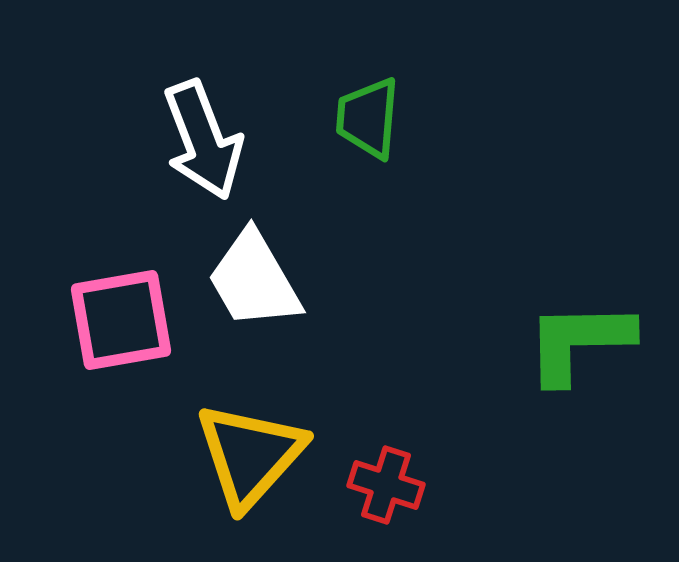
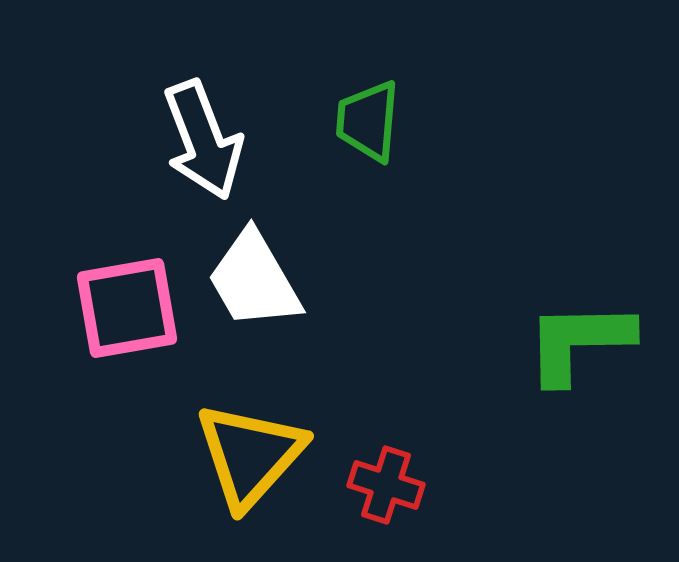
green trapezoid: moved 3 px down
pink square: moved 6 px right, 12 px up
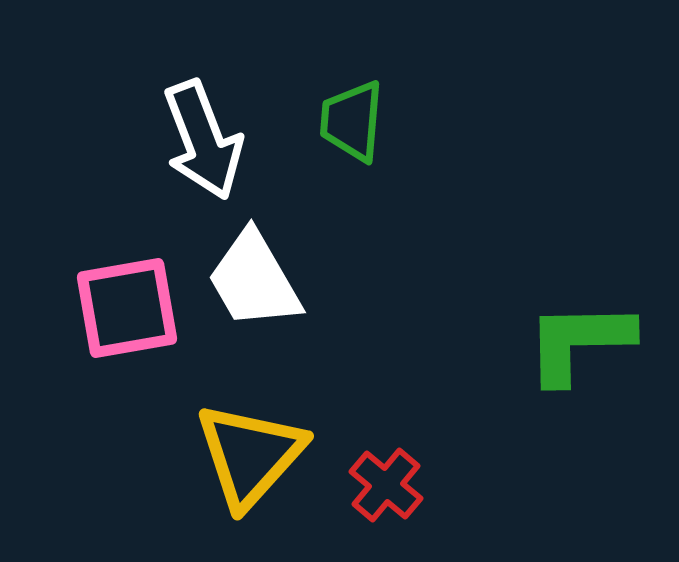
green trapezoid: moved 16 px left
red cross: rotated 22 degrees clockwise
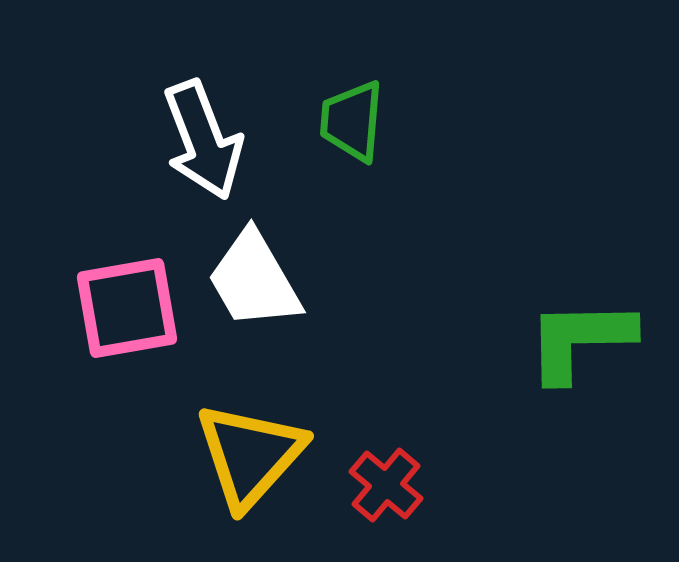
green L-shape: moved 1 px right, 2 px up
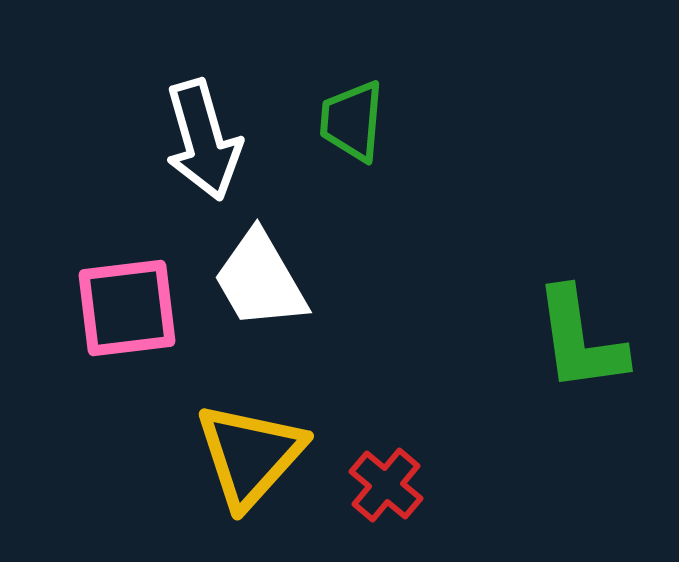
white arrow: rotated 5 degrees clockwise
white trapezoid: moved 6 px right
pink square: rotated 3 degrees clockwise
green L-shape: rotated 97 degrees counterclockwise
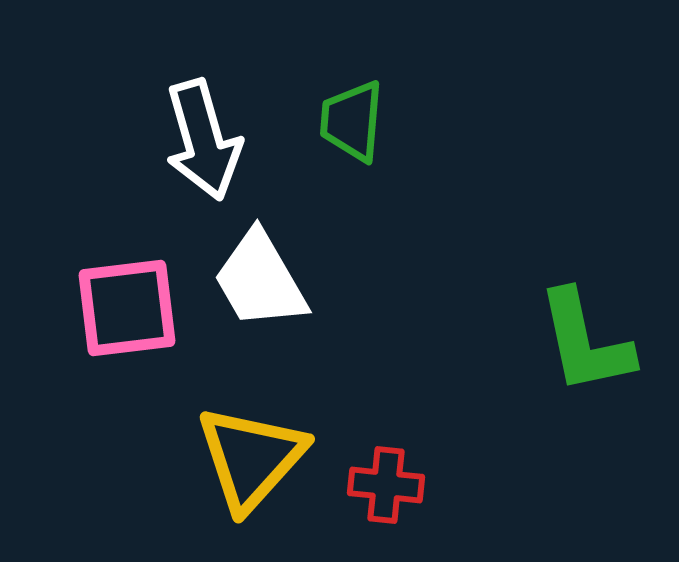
green L-shape: moved 5 px right, 2 px down; rotated 4 degrees counterclockwise
yellow triangle: moved 1 px right, 3 px down
red cross: rotated 34 degrees counterclockwise
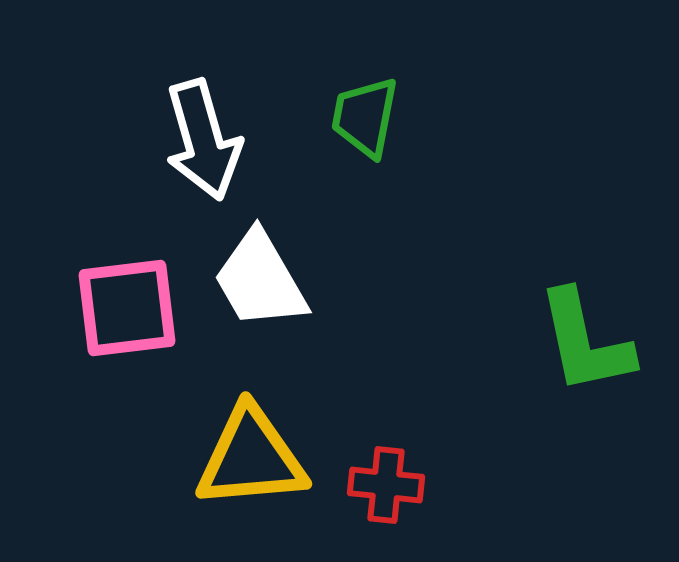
green trapezoid: moved 13 px right, 4 px up; rotated 6 degrees clockwise
yellow triangle: rotated 43 degrees clockwise
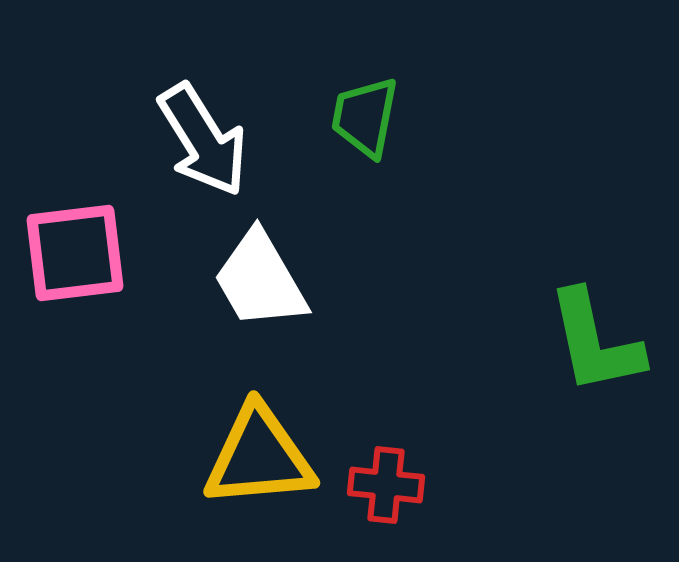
white arrow: rotated 16 degrees counterclockwise
pink square: moved 52 px left, 55 px up
green L-shape: moved 10 px right
yellow triangle: moved 8 px right, 1 px up
